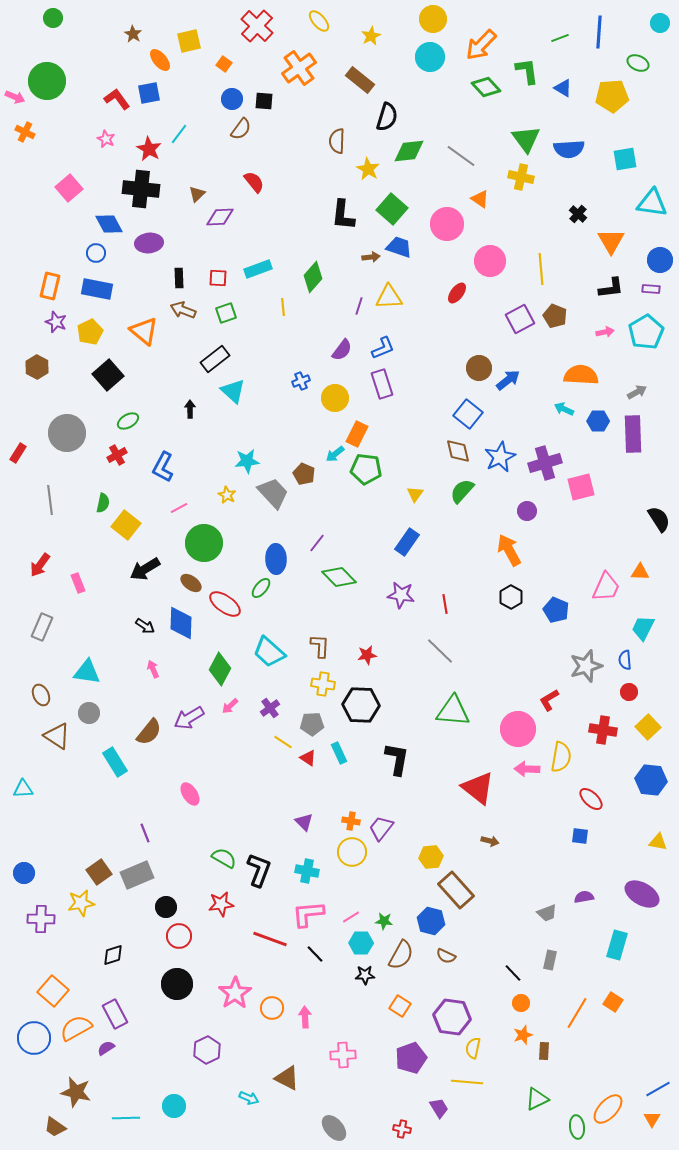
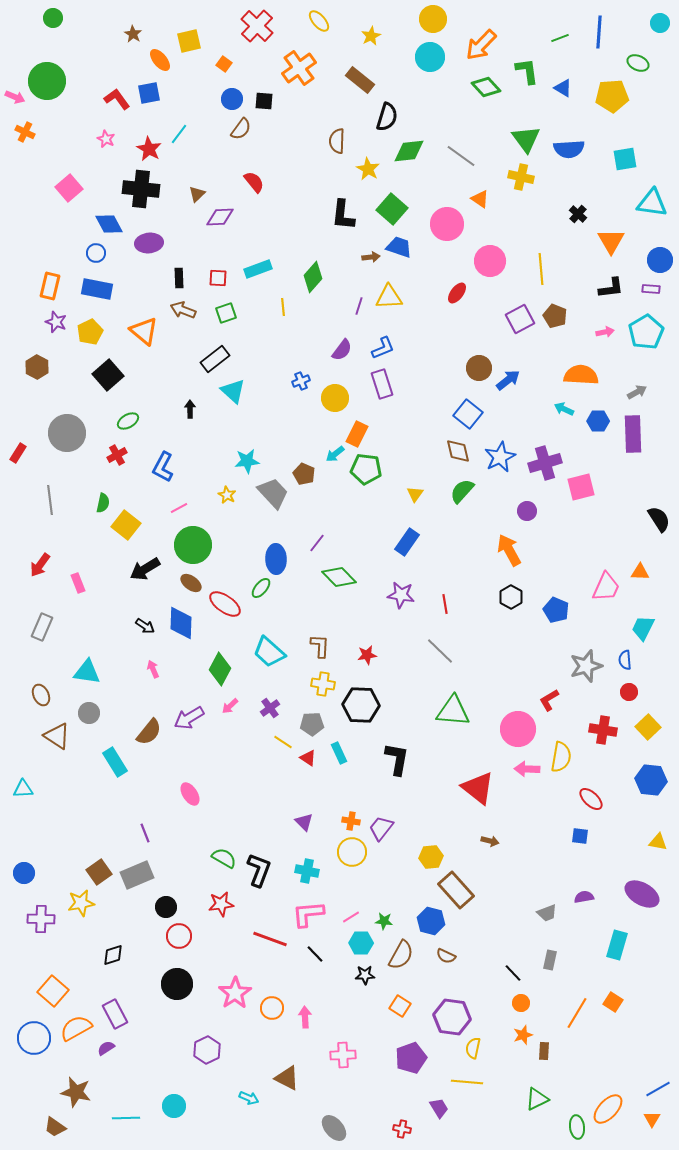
green circle at (204, 543): moved 11 px left, 2 px down
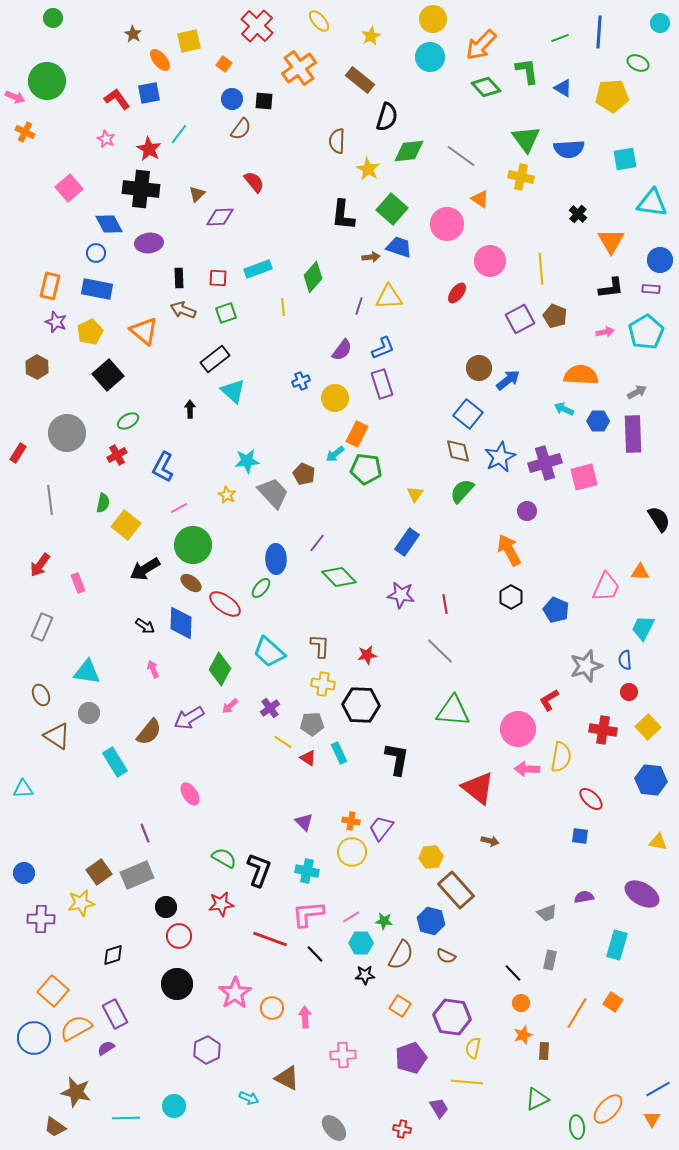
pink square at (581, 487): moved 3 px right, 10 px up
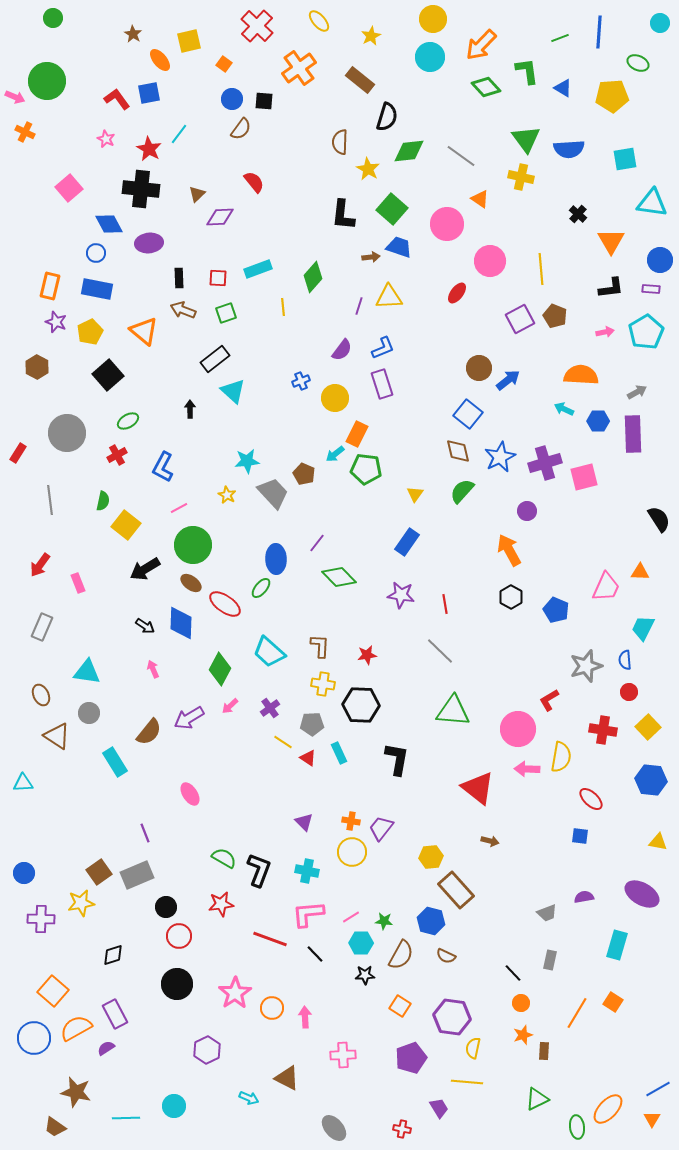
brown semicircle at (337, 141): moved 3 px right, 1 px down
green semicircle at (103, 503): moved 2 px up
cyan triangle at (23, 789): moved 6 px up
